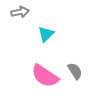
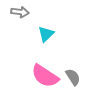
gray arrow: rotated 18 degrees clockwise
gray semicircle: moved 2 px left, 6 px down
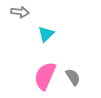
pink semicircle: rotated 80 degrees clockwise
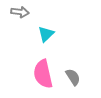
pink semicircle: moved 2 px left, 2 px up; rotated 36 degrees counterclockwise
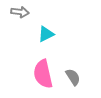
cyan triangle: rotated 18 degrees clockwise
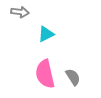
pink semicircle: moved 2 px right
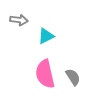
gray arrow: moved 1 px left, 8 px down
cyan triangle: moved 2 px down
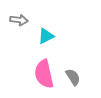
pink semicircle: moved 1 px left
